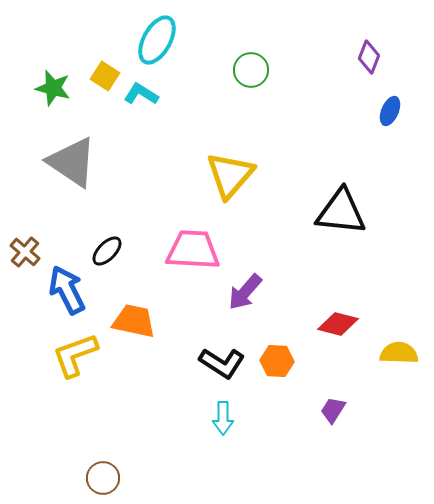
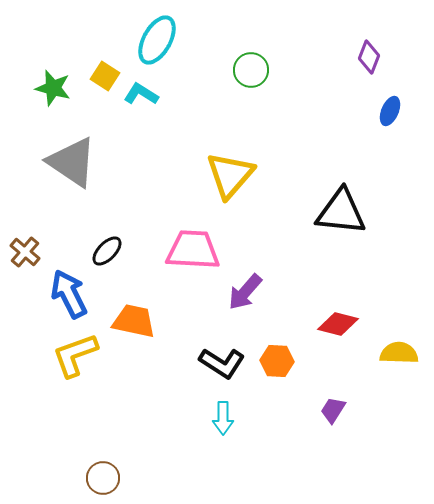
blue arrow: moved 2 px right, 4 px down
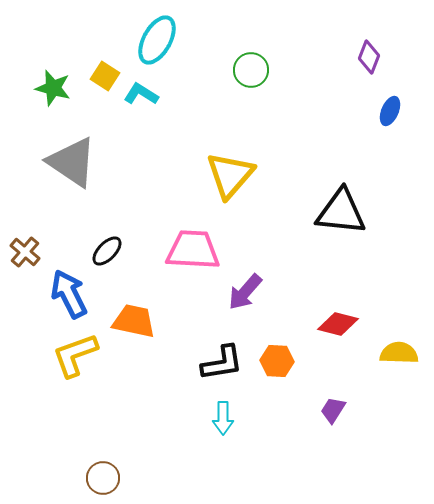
black L-shape: rotated 42 degrees counterclockwise
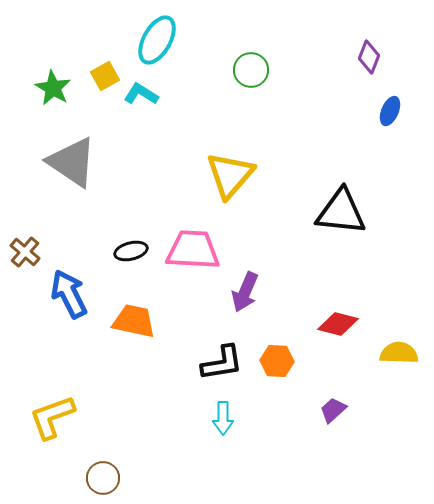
yellow square: rotated 28 degrees clockwise
green star: rotated 15 degrees clockwise
black ellipse: moved 24 px right; rotated 32 degrees clockwise
purple arrow: rotated 18 degrees counterclockwise
yellow L-shape: moved 23 px left, 62 px down
purple trapezoid: rotated 16 degrees clockwise
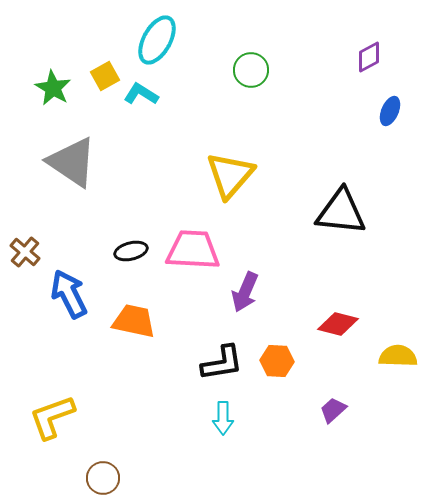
purple diamond: rotated 40 degrees clockwise
yellow semicircle: moved 1 px left, 3 px down
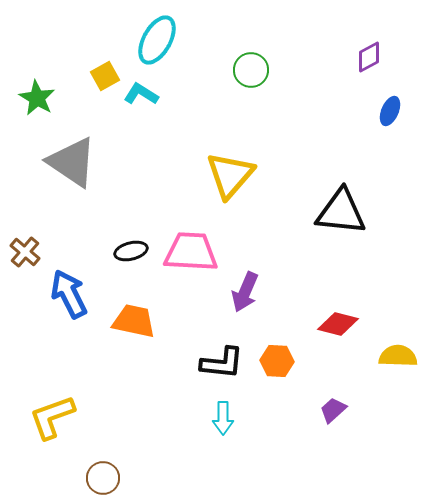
green star: moved 16 px left, 10 px down
pink trapezoid: moved 2 px left, 2 px down
black L-shape: rotated 15 degrees clockwise
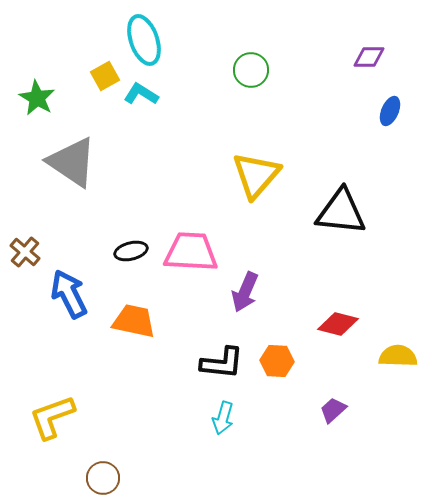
cyan ellipse: moved 13 px left; rotated 48 degrees counterclockwise
purple diamond: rotated 28 degrees clockwise
yellow triangle: moved 26 px right
cyan arrow: rotated 16 degrees clockwise
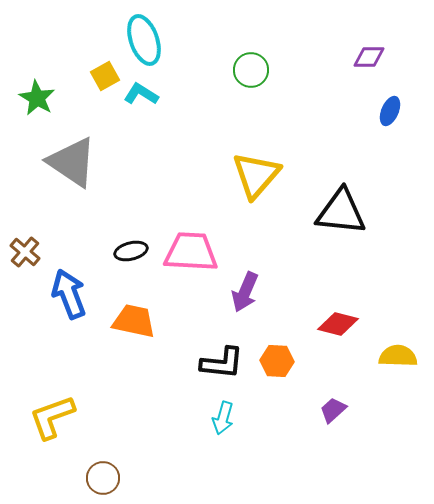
blue arrow: rotated 6 degrees clockwise
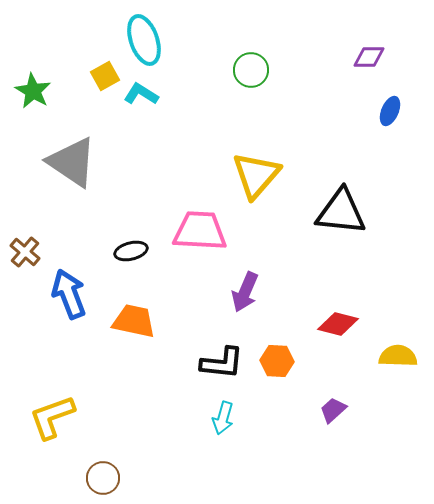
green star: moved 4 px left, 7 px up
pink trapezoid: moved 9 px right, 21 px up
